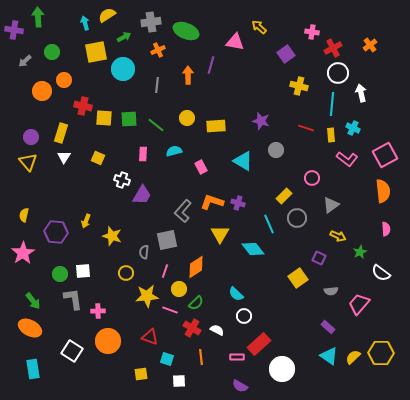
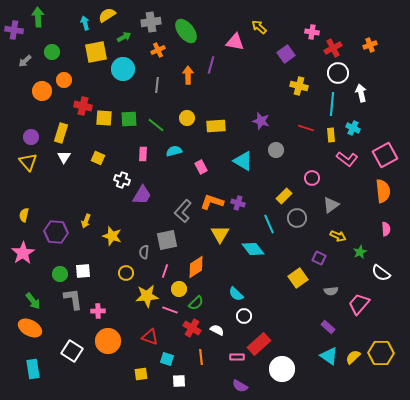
green ellipse at (186, 31): rotated 30 degrees clockwise
orange cross at (370, 45): rotated 16 degrees clockwise
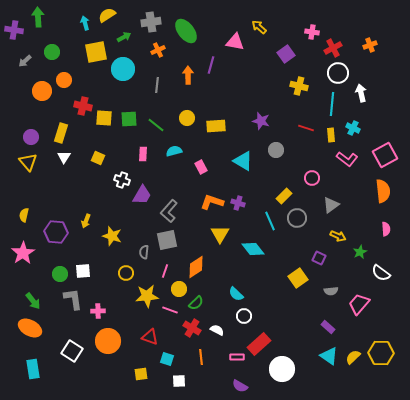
gray L-shape at (183, 211): moved 14 px left
cyan line at (269, 224): moved 1 px right, 3 px up
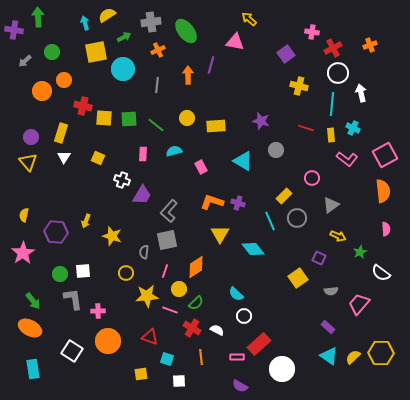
yellow arrow at (259, 27): moved 10 px left, 8 px up
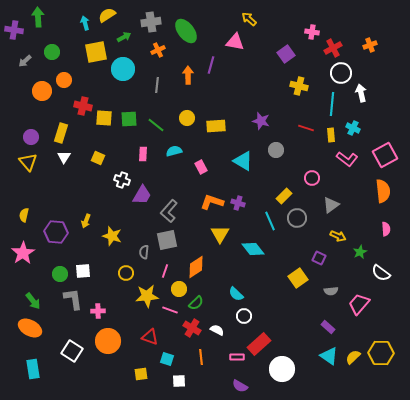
white circle at (338, 73): moved 3 px right
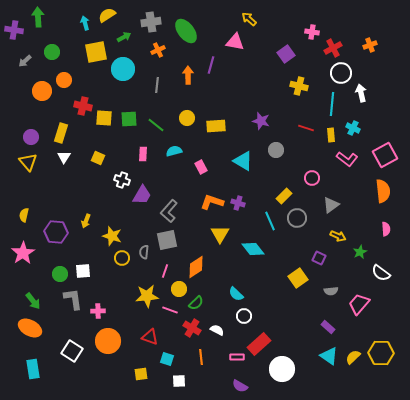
yellow circle at (126, 273): moved 4 px left, 15 px up
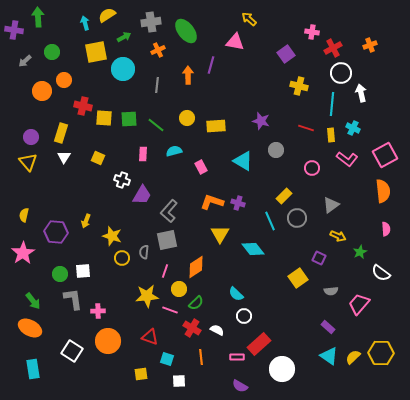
pink circle at (312, 178): moved 10 px up
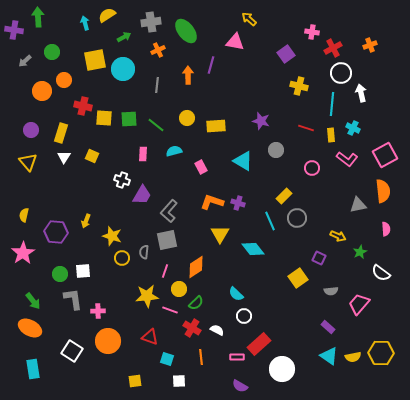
yellow square at (96, 52): moved 1 px left, 8 px down
purple circle at (31, 137): moved 7 px up
yellow square at (98, 158): moved 6 px left, 2 px up
gray triangle at (331, 205): moved 27 px right; rotated 24 degrees clockwise
yellow semicircle at (353, 357): rotated 147 degrees counterclockwise
yellow square at (141, 374): moved 6 px left, 7 px down
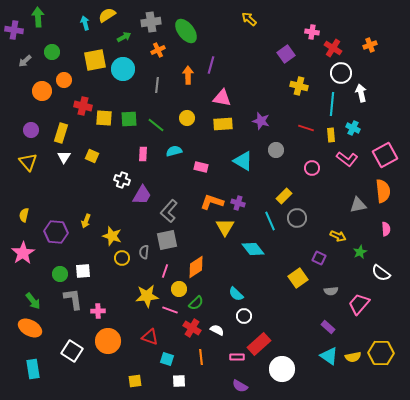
pink triangle at (235, 42): moved 13 px left, 56 px down
red cross at (333, 48): rotated 30 degrees counterclockwise
yellow rectangle at (216, 126): moved 7 px right, 2 px up
pink rectangle at (201, 167): rotated 48 degrees counterclockwise
yellow triangle at (220, 234): moved 5 px right, 7 px up
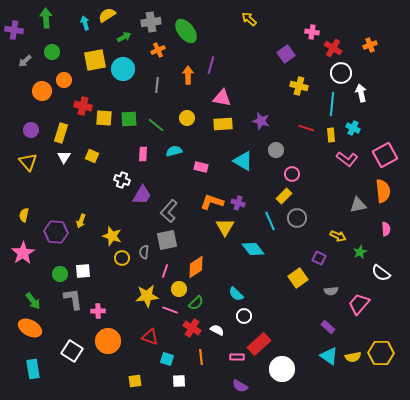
green arrow at (38, 17): moved 8 px right, 1 px down
pink circle at (312, 168): moved 20 px left, 6 px down
yellow arrow at (86, 221): moved 5 px left
